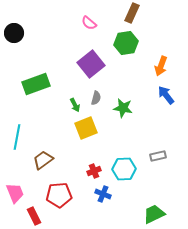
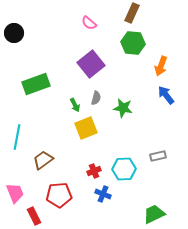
green hexagon: moved 7 px right; rotated 15 degrees clockwise
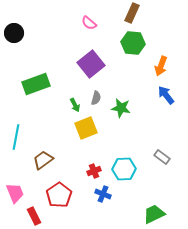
green star: moved 2 px left
cyan line: moved 1 px left
gray rectangle: moved 4 px right, 1 px down; rotated 49 degrees clockwise
red pentagon: rotated 30 degrees counterclockwise
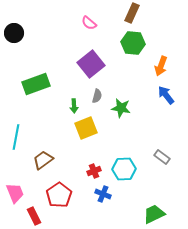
gray semicircle: moved 1 px right, 2 px up
green arrow: moved 1 px left, 1 px down; rotated 24 degrees clockwise
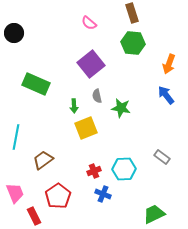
brown rectangle: rotated 42 degrees counterclockwise
orange arrow: moved 8 px right, 2 px up
green rectangle: rotated 44 degrees clockwise
gray semicircle: rotated 152 degrees clockwise
red pentagon: moved 1 px left, 1 px down
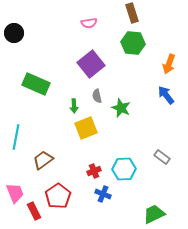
pink semicircle: rotated 49 degrees counterclockwise
green star: rotated 12 degrees clockwise
red rectangle: moved 5 px up
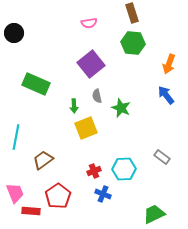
red rectangle: moved 3 px left; rotated 60 degrees counterclockwise
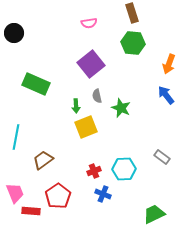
green arrow: moved 2 px right
yellow square: moved 1 px up
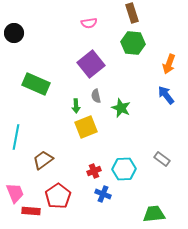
gray semicircle: moved 1 px left
gray rectangle: moved 2 px down
green trapezoid: rotated 20 degrees clockwise
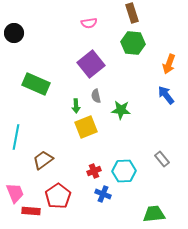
green star: moved 2 px down; rotated 18 degrees counterclockwise
gray rectangle: rotated 14 degrees clockwise
cyan hexagon: moved 2 px down
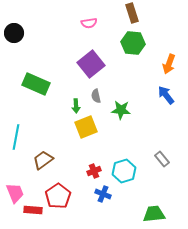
cyan hexagon: rotated 15 degrees counterclockwise
red rectangle: moved 2 px right, 1 px up
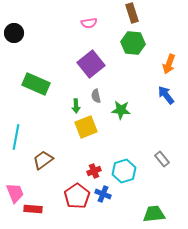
red pentagon: moved 19 px right
red rectangle: moved 1 px up
